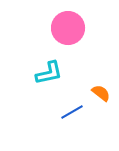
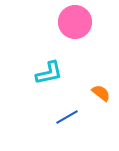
pink circle: moved 7 px right, 6 px up
blue line: moved 5 px left, 5 px down
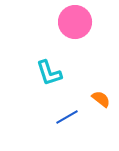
cyan L-shape: rotated 84 degrees clockwise
orange semicircle: moved 6 px down
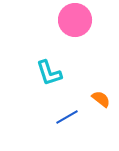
pink circle: moved 2 px up
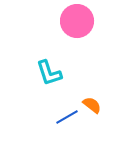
pink circle: moved 2 px right, 1 px down
orange semicircle: moved 9 px left, 6 px down
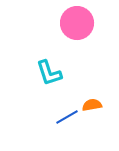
pink circle: moved 2 px down
orange semicircle: rotated 48 degrees counterclockwise
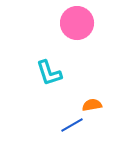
blue line: moved 5 px right, 8 px down
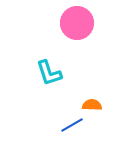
orange semicircle: rotated 12 degrees clockwise
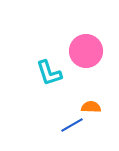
pink circle: moved 9 px right, 28 px down
orange semicircle: moved 1 px left, 2 px down
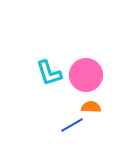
pink circle: moved 24 px down
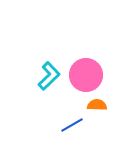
cyan L-shape: moved 3 px down; rotated 116 degrees counterclockwise
orange semicircle: moved 6 px right, 2 px up
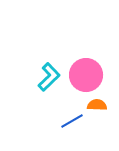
cyan L-shape: moved 1 px down
blue line: moved 4 px up
